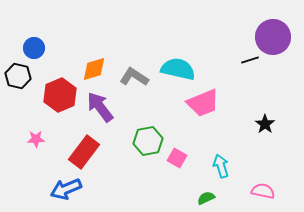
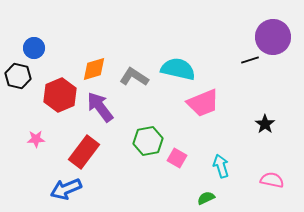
pink semicircle: moved 9 px right, 11 px up
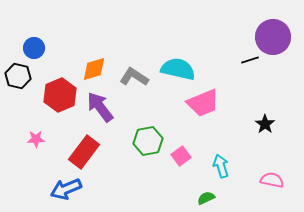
pink square: moved 4 px right, 2 px up; rotated 24 degrees clockwise
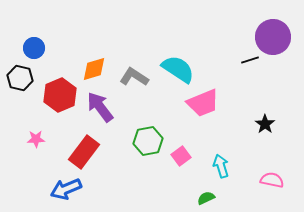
cyan semicircle: rotated 20 degrees clockwise
black hexagon: moved 2 px right, 2 px down
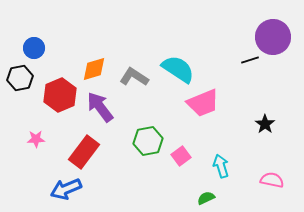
black hexagon: rotated 25 degrees counterclockwise
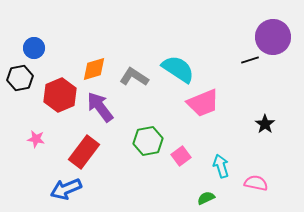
pink star: rotated 12 degrees clockwise
pink semicircle: moved 16 px left, 3 px down
